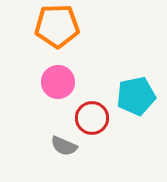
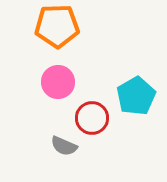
cyan pentagon: rotated 18 degrees counterclockwise
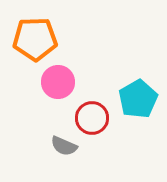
orange pentagon: moved 22 px left, 13 px down
cyan pentagon: moved 2 px right, 3 px down
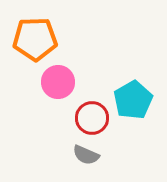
cyan pentagon: moved 5 px left, 1 px down
gray semicircle: moved 22 px right, 9 px down
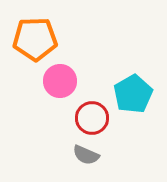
pink circle: moved 2 px right, 1 px up
cyan pentagon: moved 6 px up
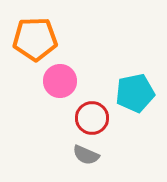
cyan pentagon: moved 2 px right, 1 px up; rotated 18 degrees clockwise
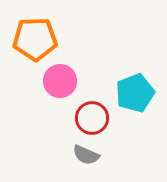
cyan pentagon: rotated 9 degrees counterclockwise
